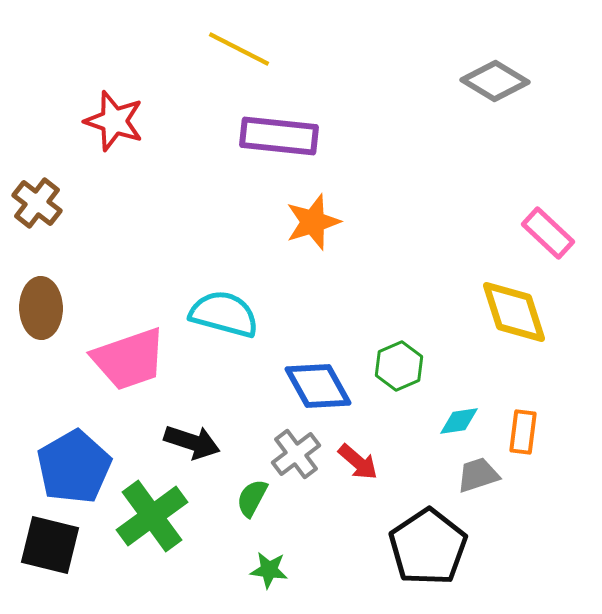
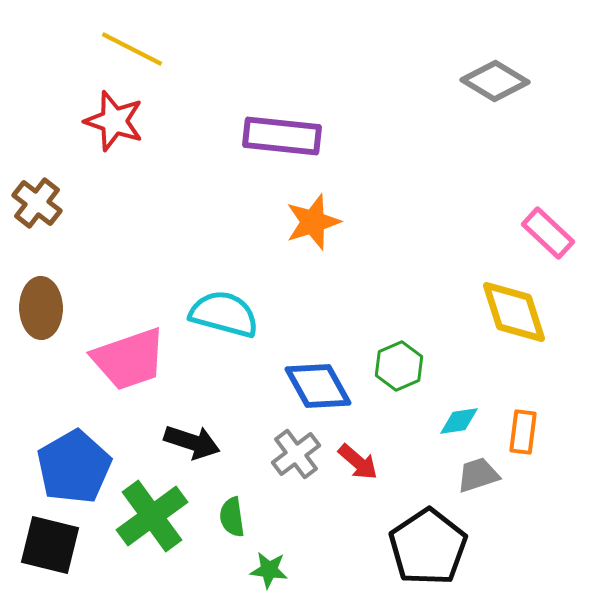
yellow line: moved 107 px left
purple rectangle: moved 3 px right
green semicircle: moved 20 px left, 19 px down; rotated 36 degrees counterclockwise
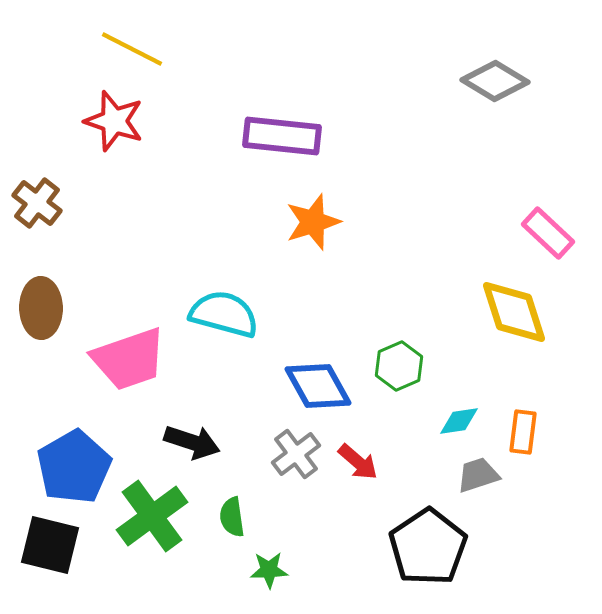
green star: rotated 9 degrees counterclockwise
